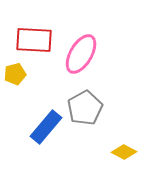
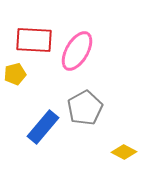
pink ellipse: moved 4 px left, 3 px up
blue rectangle: moved 3 px left
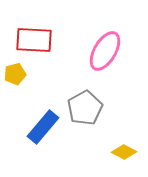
pink ellipse: moved 28 px right
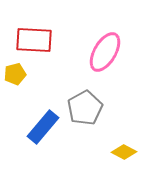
pink ellipse: moved 1 px down
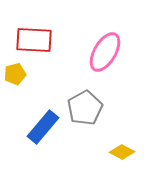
yellow diamond: moved 2 px left
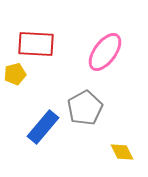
red rectangle: moved 2 px right, 4 px down
pink ellipse: rotated 6 degrees clockwise
yellow diamond: rotated 35 degrees clockwise
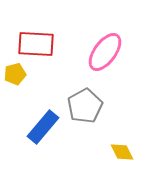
gray pentagon: moved 2 px up
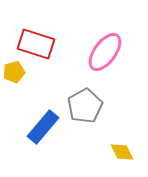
red rectangle: rotated 15 degrees clockwise
yellow pentagon: moved 1 px left, 2 px up
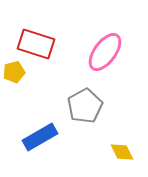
blue rectangle: moved 3 px left, 10 px down; rotated 20 degrees clockwise
